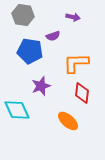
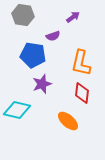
purple arrow: rotated 48 degrees counterclockwise
blue pentagon: moved 3 px right, 4 px down
orange L-shape: moved 5 px right; rotated 76 degrees counterclockwise
purple star: moved 1 px right, 2 px up
cyan diamond: rotated 52 degrees counterclockwise
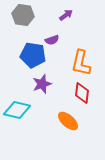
purple arrow: moved 7 px left, 2 px up
purple semicircle: moved 1 px left, 4 px down
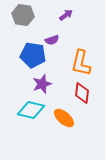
cyan diamond: moved 14 px right
orange ellipse: moved 4 px left, 3 px up
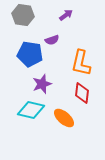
blue pentagon: moved 3 px left, 1 px up
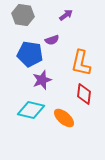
purple star: moved 4 px up
red diamond: moved 2 px right, 1 px down
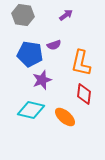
purple semicircle: moved 2 px right, 5 px down
orange ellipse: moved 1 px right, 1 px up
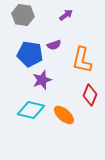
orange L-shape: moved 1 px right, 3 px up
red diamond: moved 6 px right, 1 px down; rotated 15 degrees clockwise
orange ellipse: moved 1 px left, 2 px up
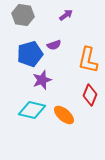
blue pentagon: rotated 25 degrees counterclockwise
orange L-shape: moved 6 px right
cyan diamond: moved 1 px right
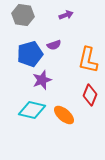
purple arrow: rotated 16 degrees clockwise
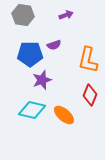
blue pentagon: rotated 15 degrees clockwise
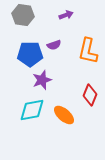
orange L-shape: moved 9 px up
cyan diamond: rotated 24 degrees counterclockwise
